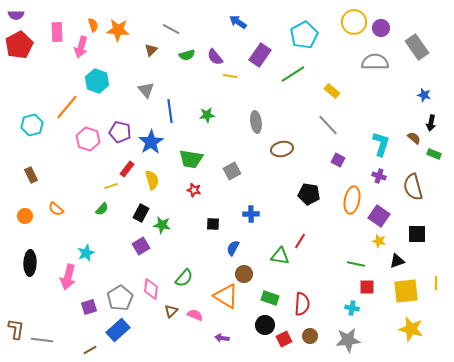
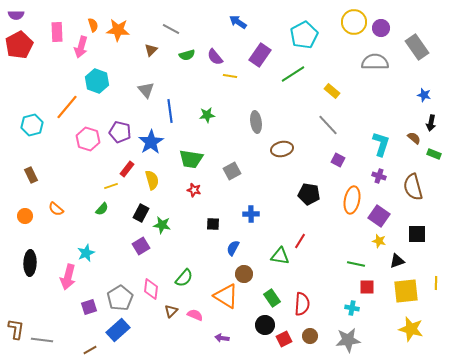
green rectangle at (270, 298): moved 2 px right; rotated 36 degrees clockwise
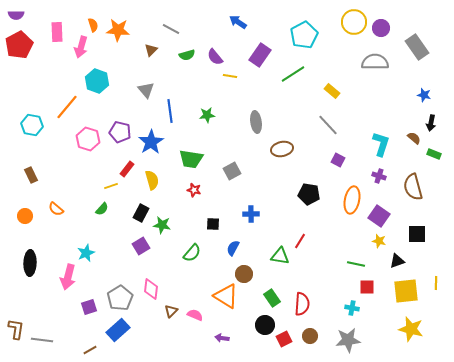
cyan hexagon at (32, 125): rotated 25 degrees clockwise
green semicircle at (184, 278): moved 8 px right, 25 px up
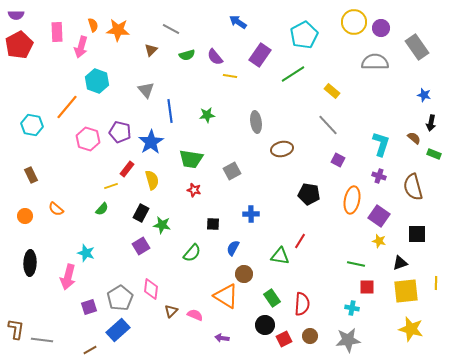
cyan star at (86, 253): rotated 30 degrees counterclockwise
black triangle at (397, 261): moved 3 px right, 2 px down
